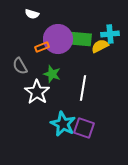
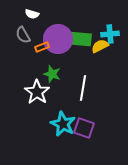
gray semicircle: moved 3 px right, 31 px up
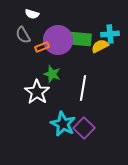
purple circle: moved 1 px down
purple square: rotated 25 degrees clockwise
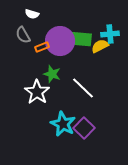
purple circle: moved 2 px right, 1 px down
white line: rotated 55 degrees counterclockwise
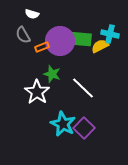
cyan cross: rotated 18 degrees clockwise
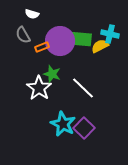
white star: moved 2 px right, 4 px up
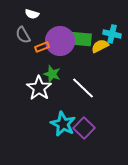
cyan cross: moved 2 px right
